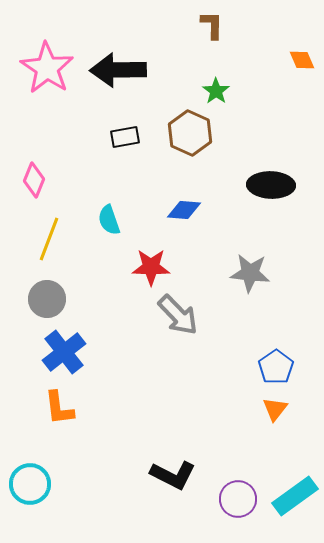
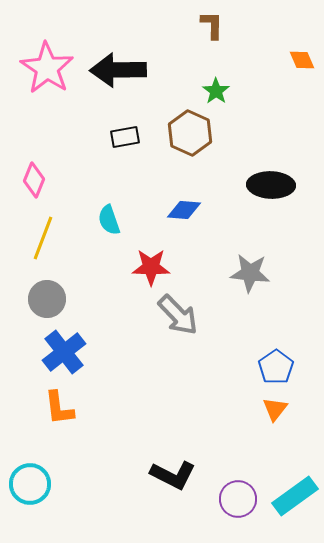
yellow line: moved 6 px left, 1 px up
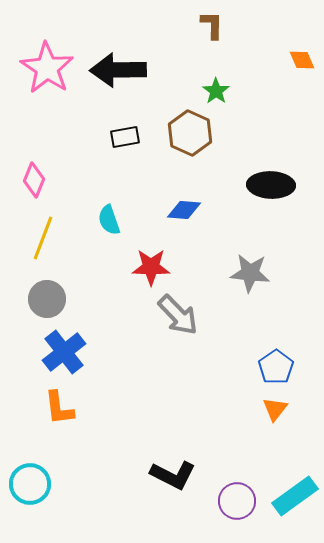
purple circle: moved 1 px left, 2 px down
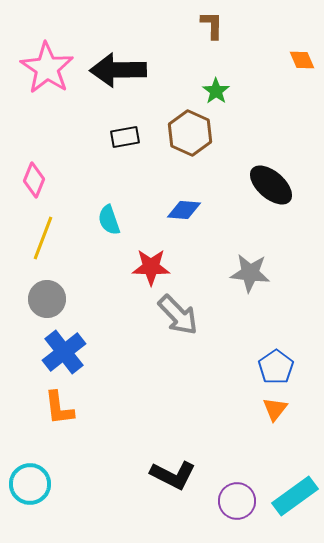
black ellipse: rotated 39 degrees clockwise
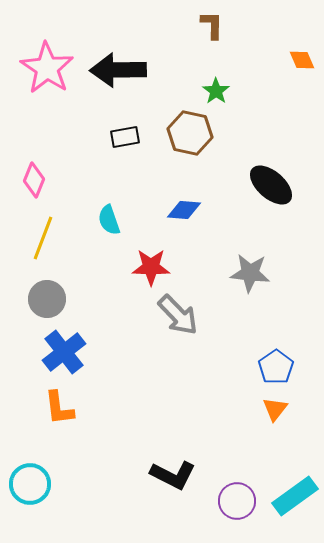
brown hexagon: rotated 12 degrees counterclockwise
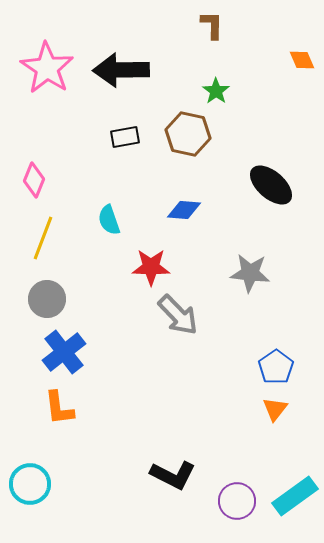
black arrow: moved 3 px right
brown hexagon: moved 2 px left, 1 px down
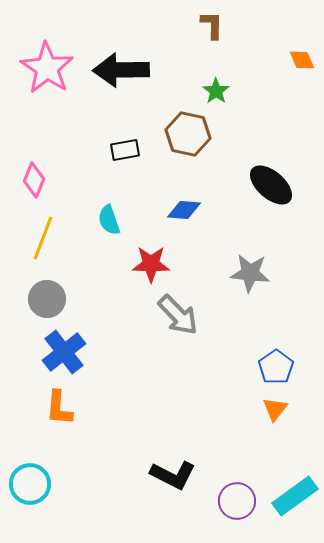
black rectangle: moved 13 px down
red star: moved 3 px up
orange L-shape: rotated 12 degrees clockwise
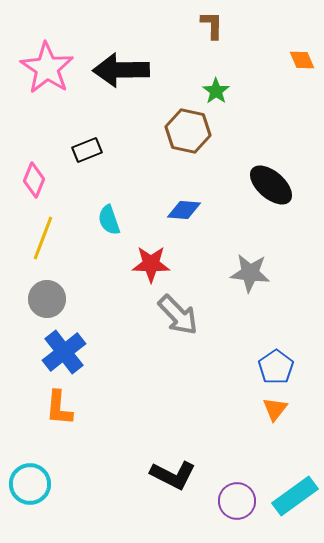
brown hexagon: moved 3 px up
black rectangle: moved 38 px left; rotated 12 degrees counterclockwise
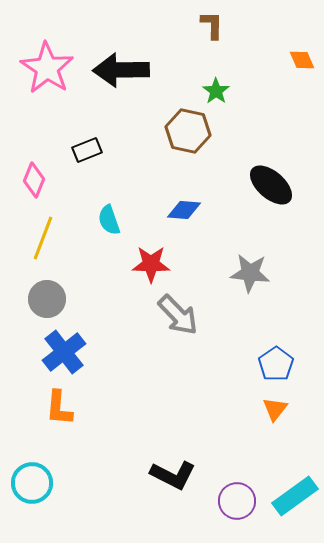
blue pentagon: moved 3 px up
cyan circle: moved 2 px right, 1 px up
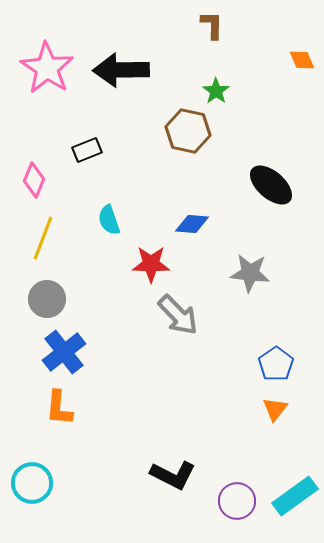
blue diamond: moved 8 px right, 14 px down
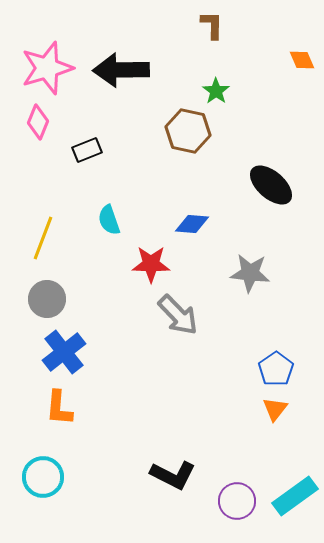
pink star: rotated 22 degrees clockwise
pink diamond: moved 4 px right, 58 px up
blue pentagon: moved 5 px down
cyan circle: moved 11 px right, 6 px up
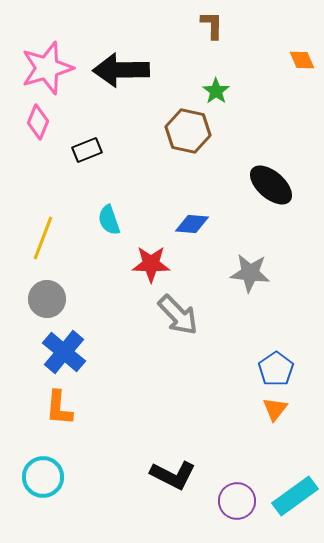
blue cross: rotated 12 degrees counterclockwise
